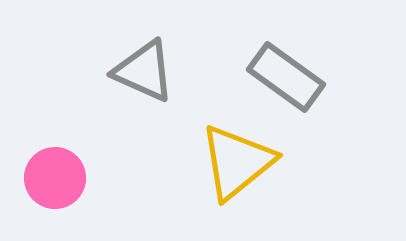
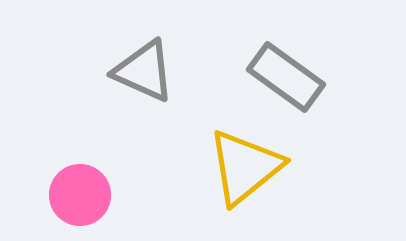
yellow triangle: moved 8 px right, 5 px down
pink circle: moved 25 px right, 17 px down
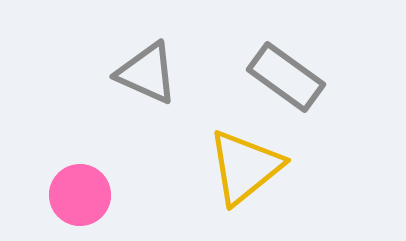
gray triangle: moved 3 px right, 2 px down
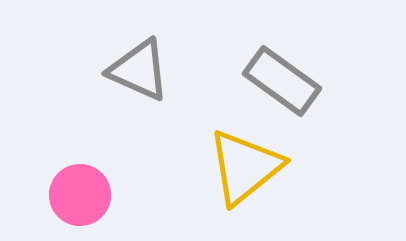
gray triangle: moved 8 px left, 3 px up
gray rectangle: moved 4 px left, 4 px down
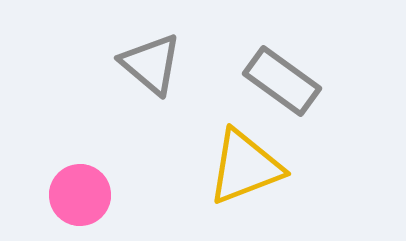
gray triangle: moved 12 px right, 6 px up; rotated 16 degrees clockwise
yellow triangle: rotated 18 degrees clockwise
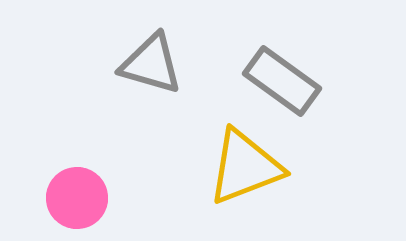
gray triangle: rotated 24 degrees counterclockwise
pink circle: moved 3 px left, 3 px down
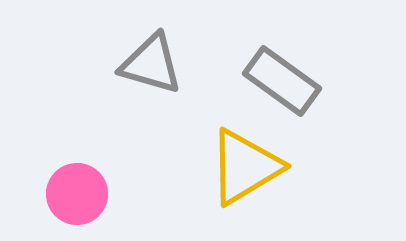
yellow triangle: rotated 10 degrees counterclockwise
pink circle: moved 4 px up
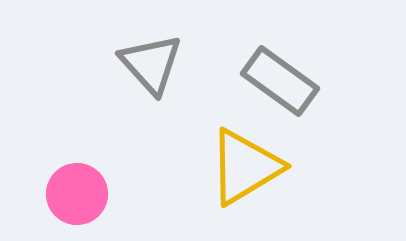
gray triangle: rotated 32 degrees clockwise
gray rectangle: moved 2 px left
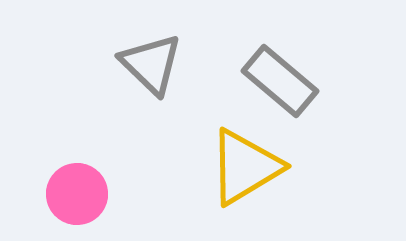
gray triangle: rotated 4 degrees counterclockwise
gray rectangle: rotated 4 degrees clockwise
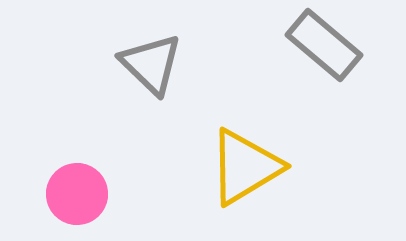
gray rectangle: moved 44 px right, 36 px up
